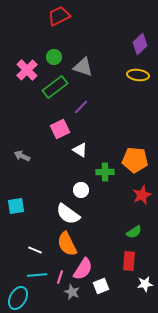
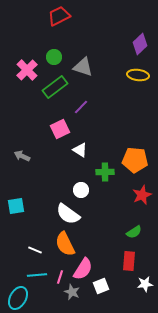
orange semicircle: moved 2 px left
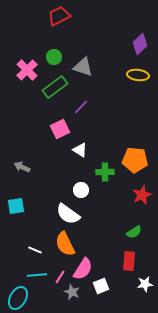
gray arrow: moved 11 px down
pink line: rotated 16 degrees clockwise
